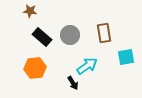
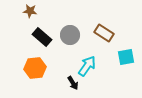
brown rectangle: rotated 48 degrees counterclockwise
cyan arrow: rotated 20 degrees counterclockwise
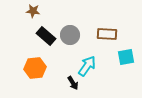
brown star: moved 3 px right
brown rectangle: moved 3 px right, 1 px down; rotated 30 degrees counterclockwise
black rectangle: moved 4 px right, 1 px up
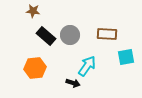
black arrow: rotated 40 degrees counterclockwise
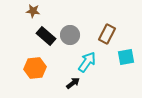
brown rectangle: rotated 66 degrees counterclockwise
cyan arrow: moved 4 px up
black arrow: rotated 56 degrees counterclockwise
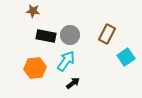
black rectangle: rotated 30 degrees counterclockwise
cyan square: rotated 24 degrees counterclockwise
cyan arrow: moved 21 px left, 1 px up
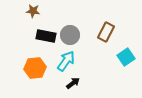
brown rectangle: moved 1 px left, 2 px up
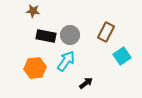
cyan square: moved 4 px left, 1 px up
black arrow: moved 13 px right
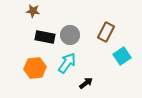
black rectangle: moved 1 px left, 1 px down
cyan arrow: moved 1 px right, 2 px down
